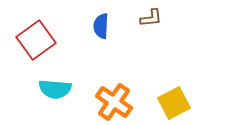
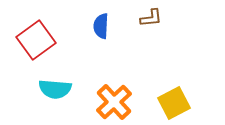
orange cross: rotated 12 degrees clockwise
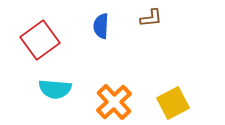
red square: moved 4 px right
yellow square: moved 1 px left
